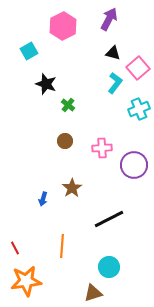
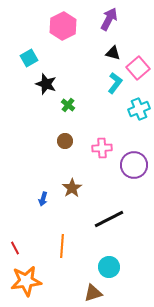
cyan square: moved 7 px down
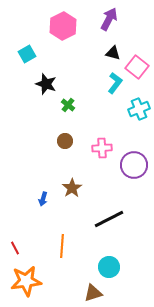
cyan square: moved 2 px left, 4 px up
pink square: moved 1 px left, 1 px up; rotated 10 degrees counterclockwise
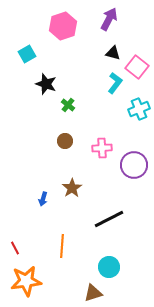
pink hexagon: rotated 8 degrees clockwise
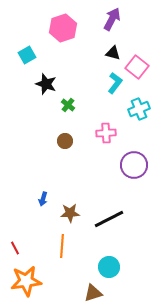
purple arrow: moved 3 px right
pink hexagon: moved 2 px down
cyan square: moved 1 px down
pink cross: moved 4 px right, 15 px up
brown star: moved 2 px left, 25 px down; rotated 30 degrees clockwise
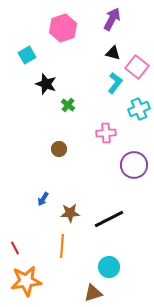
brown circle: moved 6 px left, 8 px down
blue arrow: rotated 16 degrees clockwise
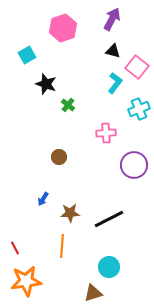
black triangle: moved 2 px up
brown circle: moved 8 px down
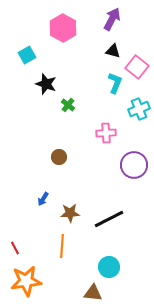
pink hexagon: rotated 12 degrees counterclockwise
cyan L-shape: rotated 15 degrees counterclockwise
brown triangle: rotated 24 degrees clockwise
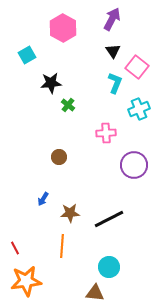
black triangle: rotated 42 degrees clockwise
black star: moved 5 px right, 1 px up; rotated 25 degrees counterclockwise
brown triangle: moved 2 px right
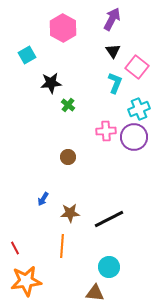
pink cross: moved 2 px up
brown circle: moved 9 px right
purple circle: moved 28 px up
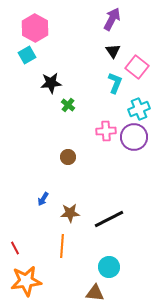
pink hexagon: moved 28 px left
